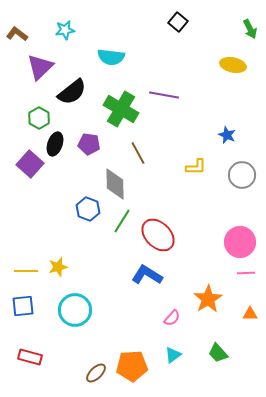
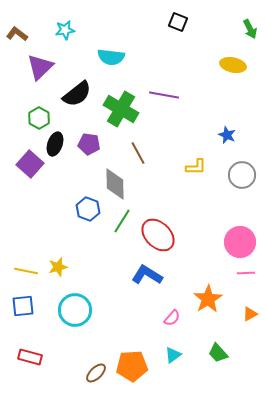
black square: rotated 18 degrees counterclockwise
black semicircle: moved 5 px right, 2 px down
yellow line: rotated 10 degrees clockwise
orange triangle: rotated 28 degrees counterclockwise
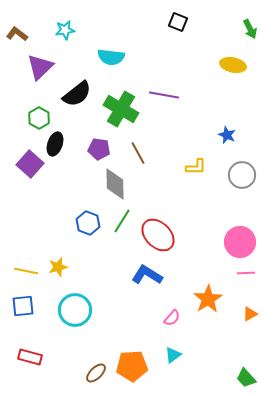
purple pentagon: moved 10 px right, 5 px down
blue hexagon: moved 14 px down
green trapezoid: moved 28 px right, 25 px down
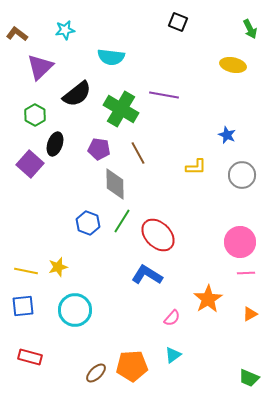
green hexagon: moved 4 px left, 3 px up
green trapezoid: moved 3 px right; rotated 25 degrees counterclockwise
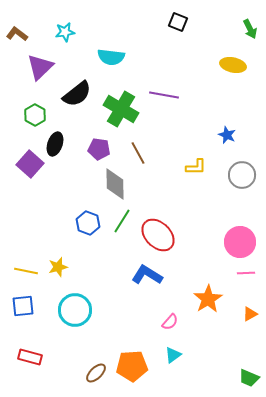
cyan star: moved 2 px down
pink semicircle: moved 2 px left, 4 px down
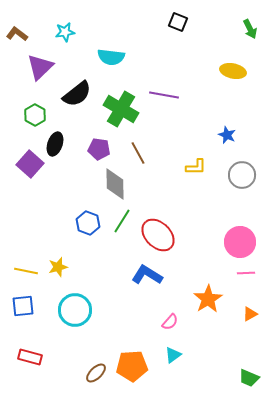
yellow ellipse: moved 6 px down
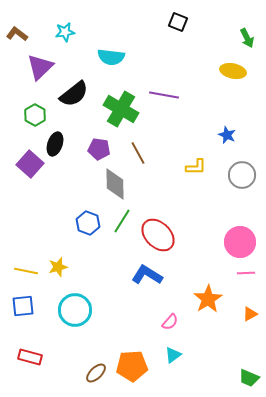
green arrow: moved 3 px left, 9 px down
black semicircle: moved 3 px left
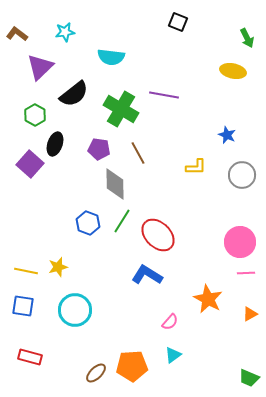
orange star: rotated 12 degrees counterclockwise
blue square: rotated 15 degrees clockwise
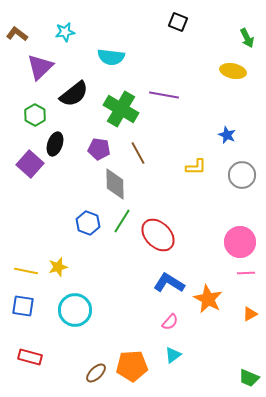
blue L-shape: moved 22 px right, 8 px down
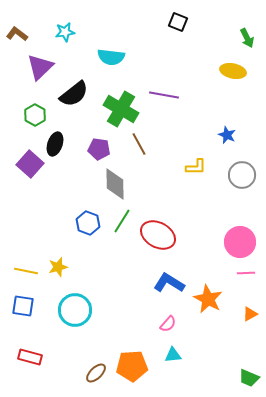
brown line: moved 1 px right, 9 px up
red ellipse: rotated 16 degrees counterclockwise
pink semicircle: moved 2 px left, 2 px down
cyan triangle: rotated 30 degrees clockwise
